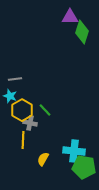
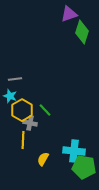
purple triangle: moved 1 px left, 3 px up; rotated 18 degrees counterclockwise
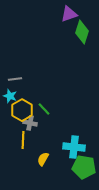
green line: moved 1 px left, 1 px up
cyan cross: moved 4 px up
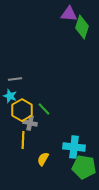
purple triangle: rotated 24 degrees clockwise
green diamond: moved 5 px up
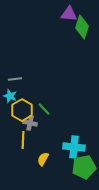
green pentagon: rotated 20 degrees counterclockwise
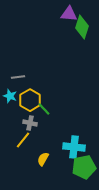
gray line: moved 3 px right, 2 px up
yellow hexagon: moved 8 px right, 10 px up
yellow line: rotated 36 degrees clockwise
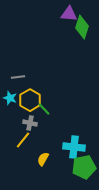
cyan star: moved 2 px down
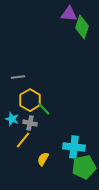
cyan star: moved 2 px right, 21 px down
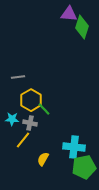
yellow hexagon: moved 1 px right
cyan star: rotated 16 degrees counterclockwise
